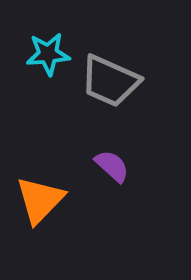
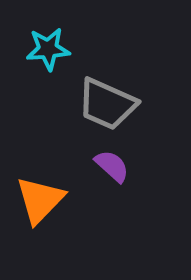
cyan star: moved 5 px up
gray trapezoid: moved 3 px left, 23 px down
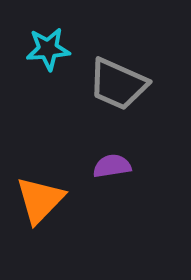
gray trapezoid: moved 11 px right, 20 px up
purple semicircle: rotated 51 degrees counterclockwise
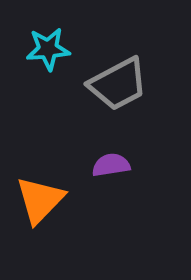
gray trapezoid: rotated 52 degrees counterclockwise
purple semicircle: moved 1 px left, 1 px up
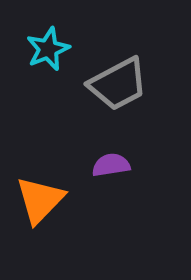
cyan star: rotated 18 degrees counterclockwise
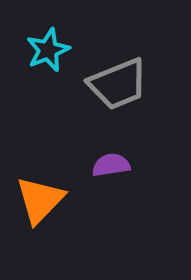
cyan star: moved 1 px down
gray trapezoid: rotated 6 degrees clockwise
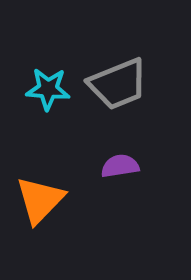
cyan star: moved 39 px down; rotated 27 degrees clockwise
purple semicircle: moved 9 px right, 1 px down
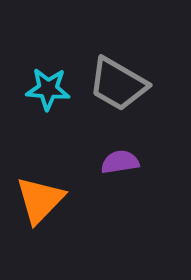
gray trapezoid: rotated 52 degrees clockwise
purple semicircle: moved 4 px up
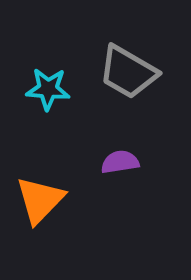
gray trapezoid: moved 10 px right, 12 px up
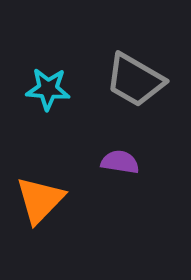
gray trapezoid: moved 7 px right, 8 px down
purple semicircle: rotated 18 degrees clockwise
